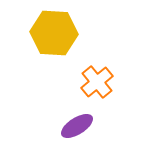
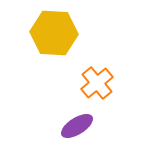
orange cross: moved 1 px down
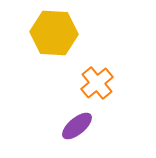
purple ellipse: rotated 8 degrees counterclockwise
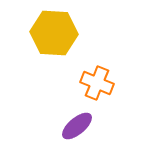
orange cross: rotated 28 degrees counterclockwise
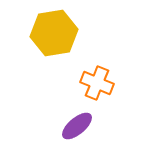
yellow hexagon: rotated 12 degrees counterclockwise
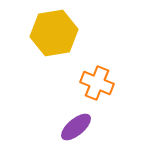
purple ellipse: moved 1 px left, 1 px down
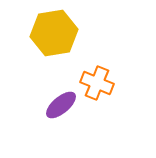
purple ellipse: moved 15 px left, 22 px up
